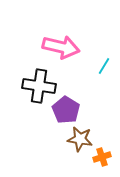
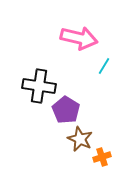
pink arrow: moved 18 px right, 9 px up
brown star: rotated 15 degrees clockwise
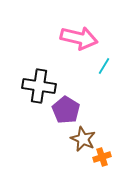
brown star: moved 3 px right
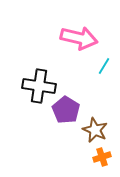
brown star: moved 12 px right, 9 px up
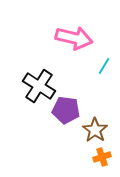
pink arrow: moved 5 px left
black cross: rotated 24 degrees clockwise
purple pentagon: rotated 24 degrees counterclockwise
brown star: rotated 10 degrees clockwise
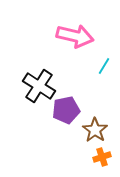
pink arrow: moved 1 px right, 2 px up
purple pentagon: rotated 20 degrees counterclockwise
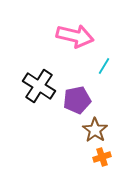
purple pentagon: moved 11 px right, 10 px up
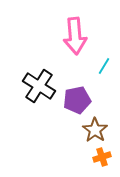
pink arrow: rotated 72 degrees clockwise
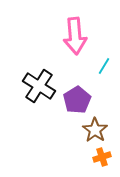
purple pentagon: rotated 20 degrees counterclockwise
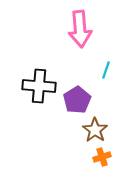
pink arrow: moved 5 px right, 7 px up
cyan line: moved 2 px right, 4 px down; rotated 12 degrees counterclockwise
black cross: rotated 28 degrees counterclockwise
